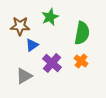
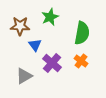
blue triangle: moved 3 px right; rotated 32 degrees counterclockwise
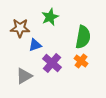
brown star: moved 2 px down
green semicircle: moved 1 px right, 4 px down
blue triangle: rotated 48 degrees clockwise
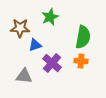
orange cross: rotated 32 degrees counterclockwise
gray triangle: rotated 36 degrees clockwise
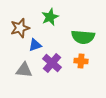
brown star: rotated 18 degrees counterclockwise
green semicircle: rotated 85 degrees clockwise
gray triangle: moved 6 px up
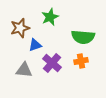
orange cross: rotated 16 degrees counterclockwise
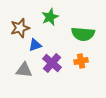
green semicircle: moved 3 px up
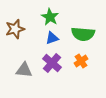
green star: rotated 18 degrees counterclockwise
brown star: moved 5 px left, 1 px down
blue triangle: moved 17 px right, 7 px up
orange cross: rotated 24 degrees counterclockwise
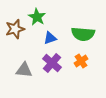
green star: moved 13 px left
blue triangle: moved 2 px left
